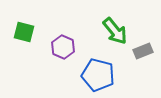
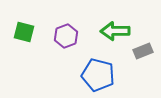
green arrow: rotated 128 degrees clockwise
purple hexagon: moved 3 px right, 11 px up; rotated 15 degrees clockwise
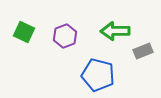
green square: rotated 10 degrees clockwise
purple hexagon: moved 1 px left
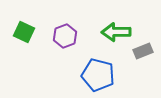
green arrow: moved 1 px right, 1 px down
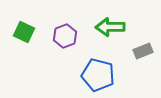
green arrow: moved 6 px left, 5 px up
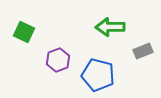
purple hexagon: moved 7 px left, 24 px down
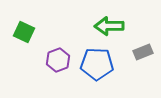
green arrow: moved 1 px left, 1 px up
gray rectangle: moved 1 px down
blue pentagon: moved 1 px left, 11 px up; rotated 12 degrees counterclockwise
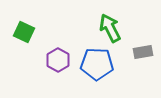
green arrow: moved 1 px right, 2 px down; rotated 64 degrees clockwise
gray rectangle: rotated 12 degrees clockwise
purple hexagon: rotated 10 degrees counterclockwise
